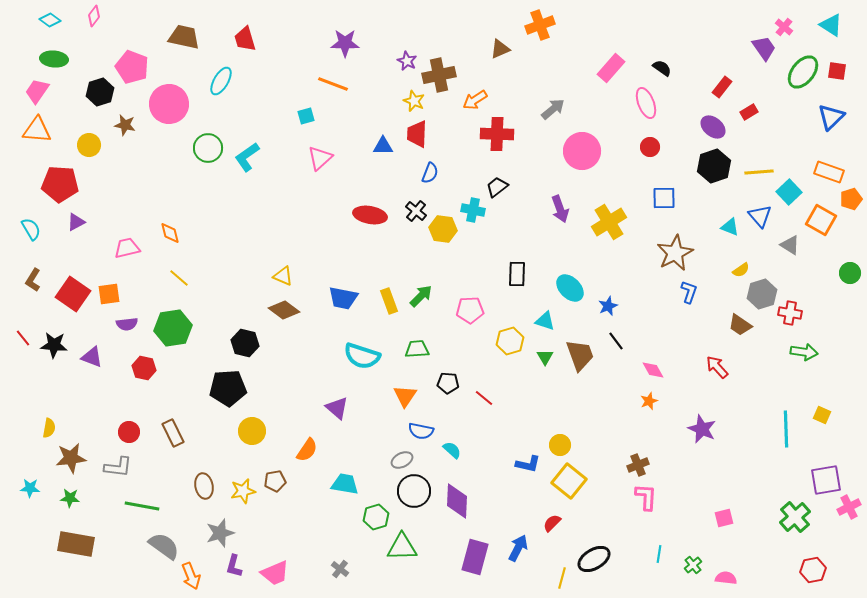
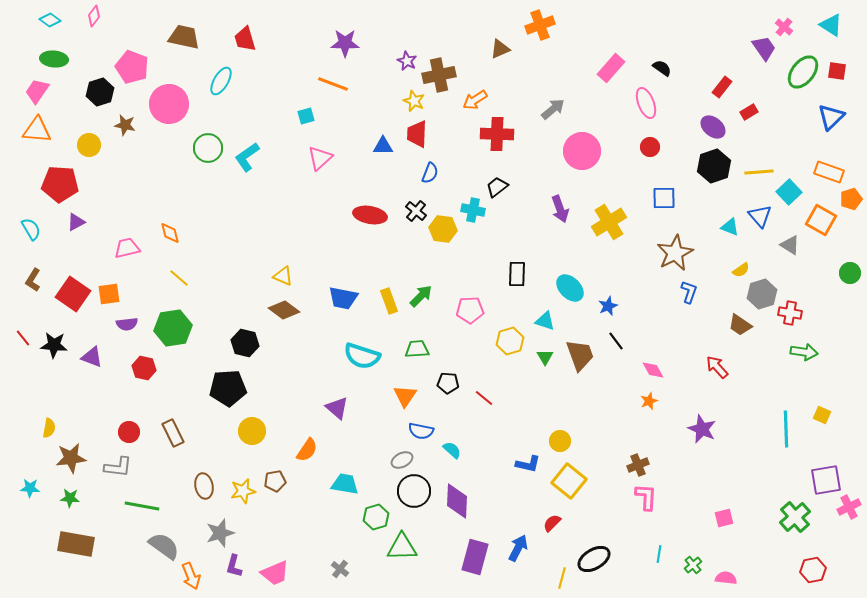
yellow circle at (560, 445): moved 4 px up
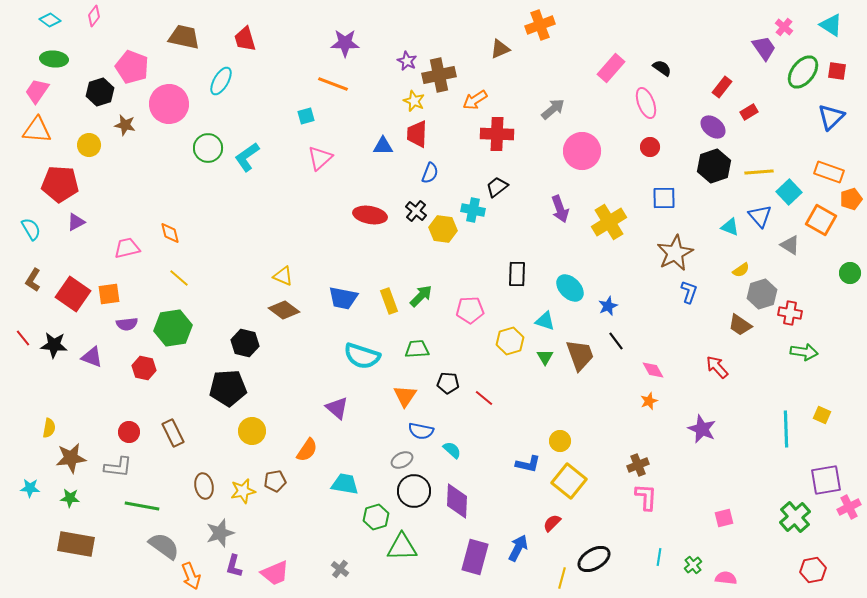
cyan line at (659, 554): moved 3 px down
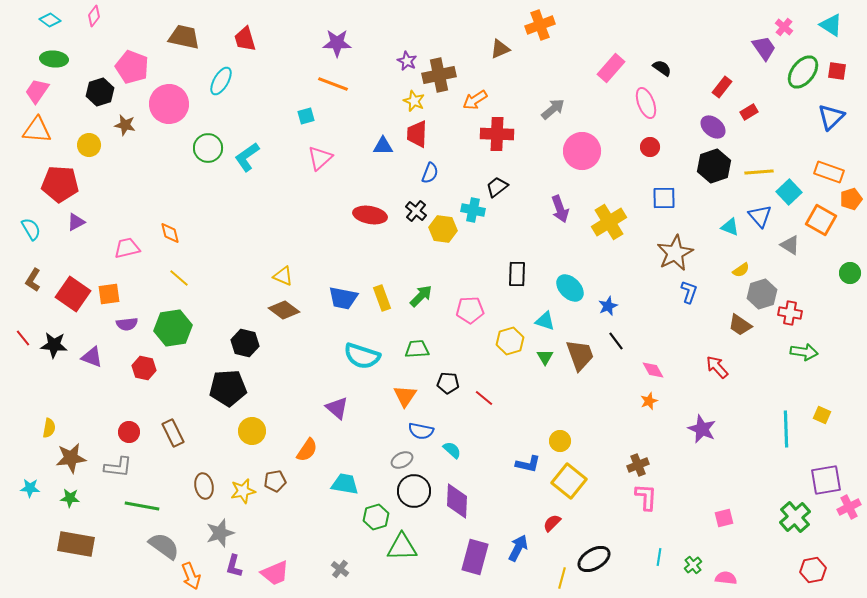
purple star at (345, 43): moved 8 px left
yellow rectangle at (389, 301): moved 7 px left, 3 px up
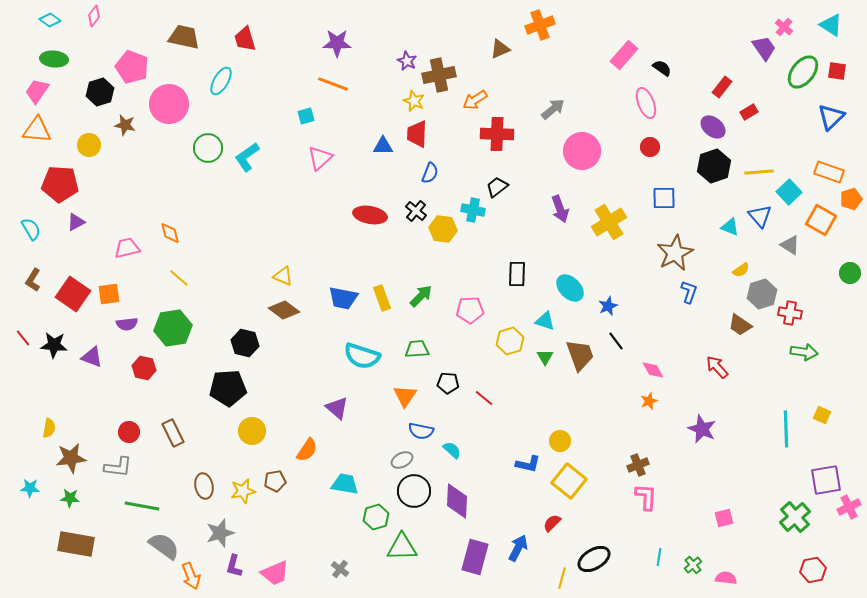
pink rectangle at (611, 68): moved 13 px right, 13 px up
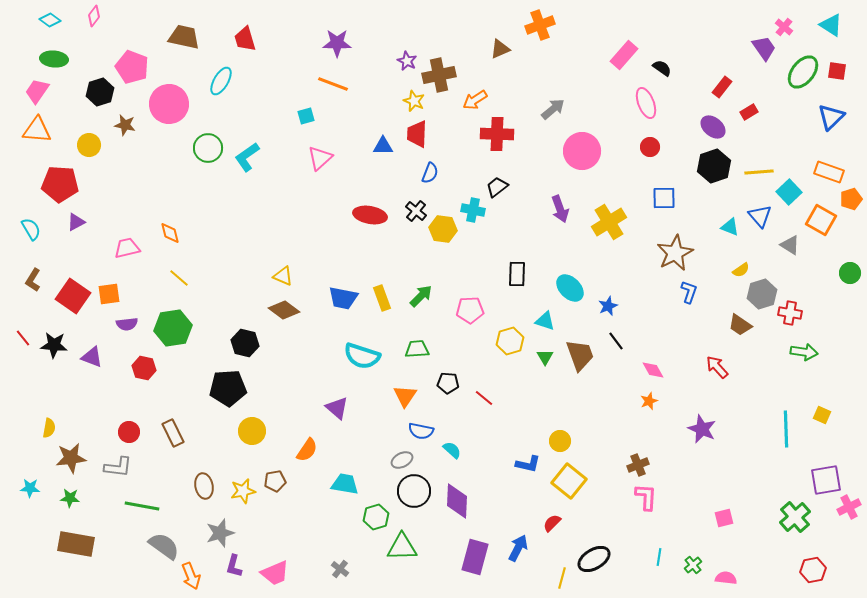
red square at (73, 294): moved 2 px down
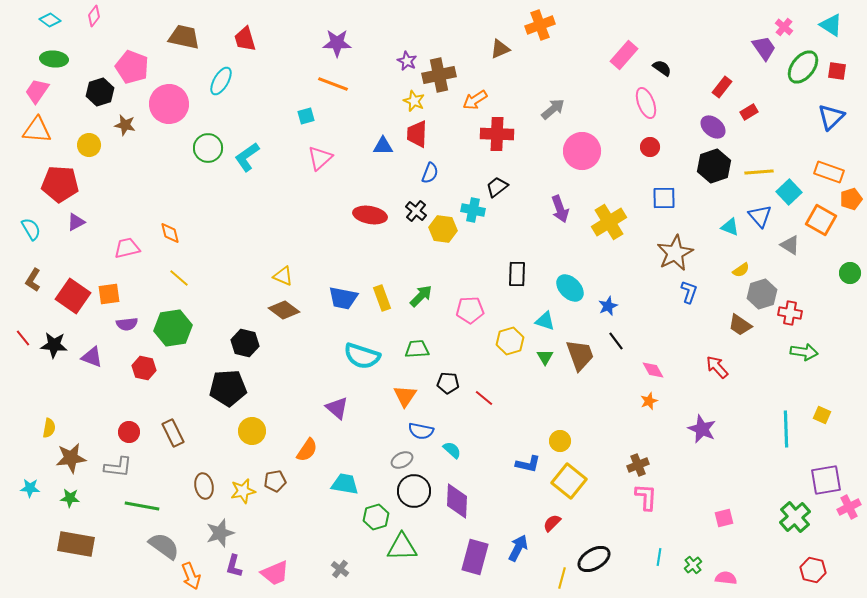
green ellipse at (803, 72): moved 5 px up
red hexagon at (813, 570): rotated 25 degrees clockwise
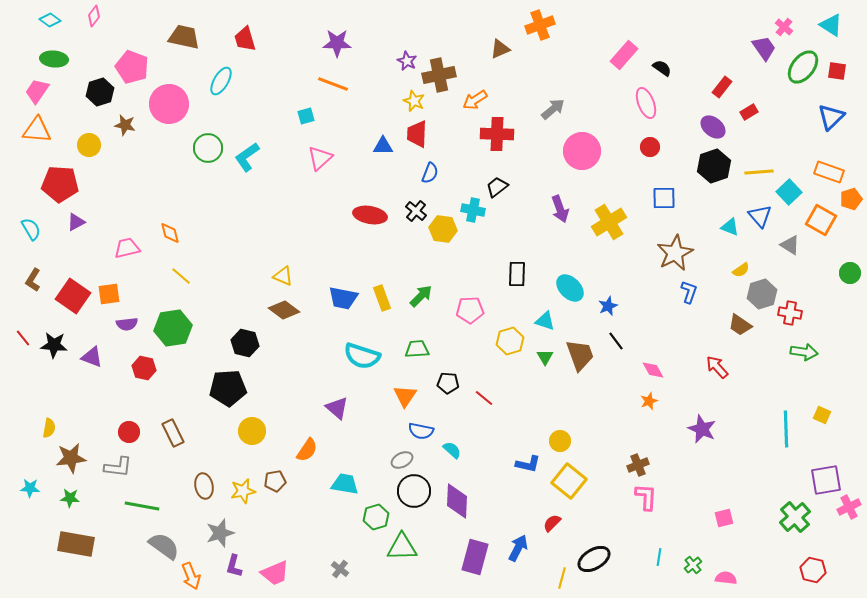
yellow line at (179, 278): moved 2 px right, 2 px up
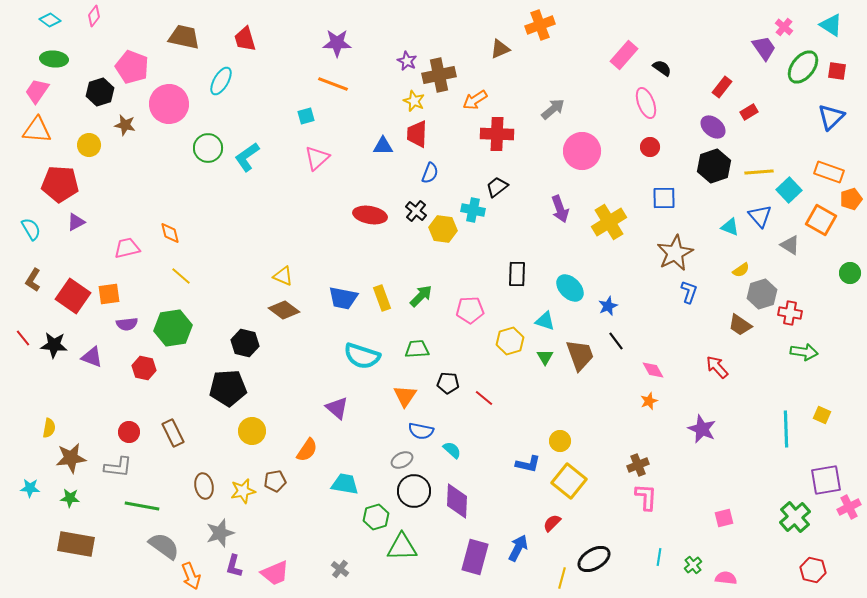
pink triangle at (320, 158): moved 3 px left
cyan square at (789, 192): moved 2 px up
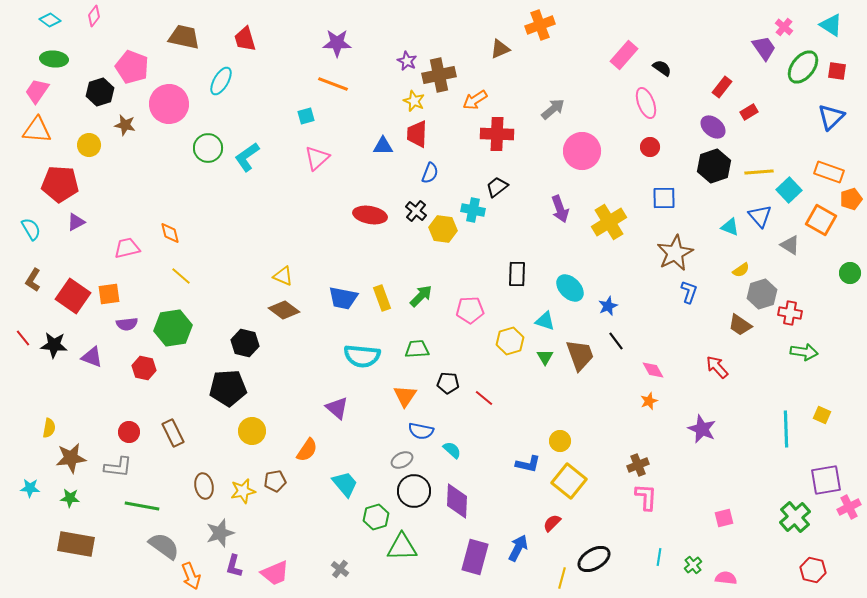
cyan semicircle at (362, 356): rotated 12 degrees counterclockwise
cyan trapezoid at (345, 484): rotated 40 degrees clockwise
